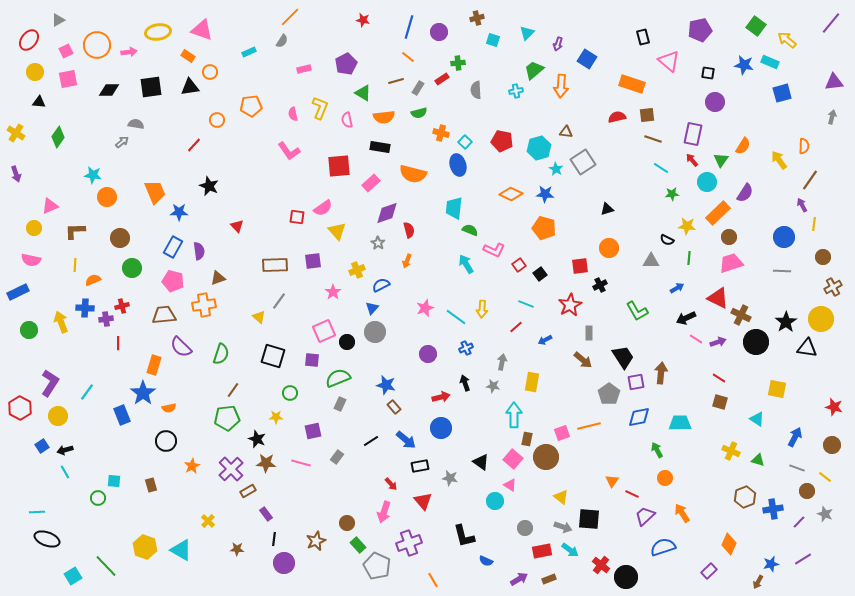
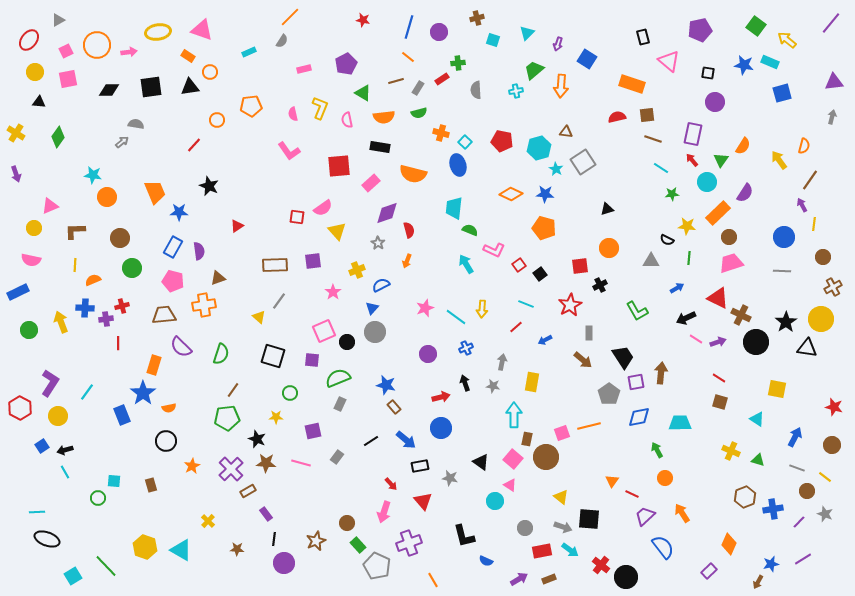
orange semicircle at (804, 146): rotated 14 degrees clockwise
red triangle at (237, 226): rotated 40 degrees clockwise
blue semicircle at (663, 547): rotated 70 degrees clockwise
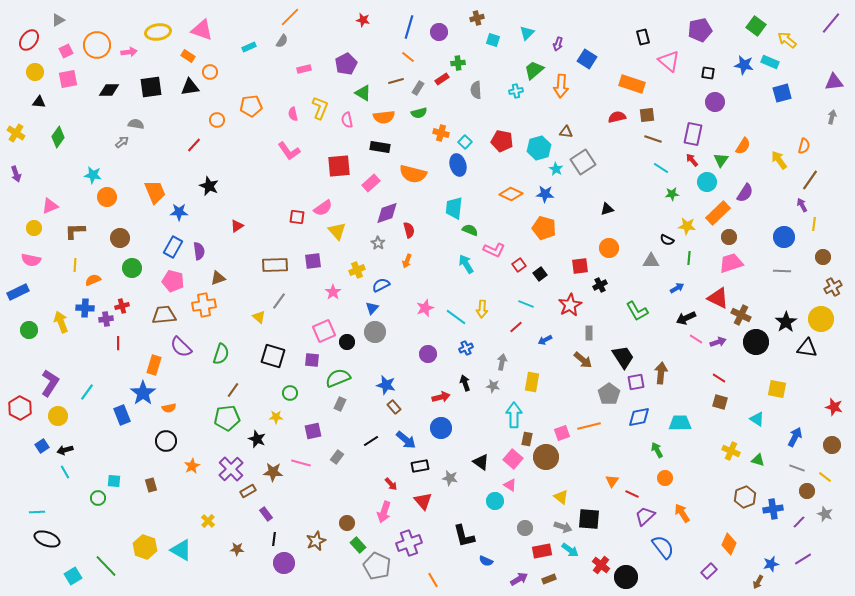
cyan rectangle at (249, 52): moved 5 px up
brown star at (266, 463): moved 7 px right, 9 px down
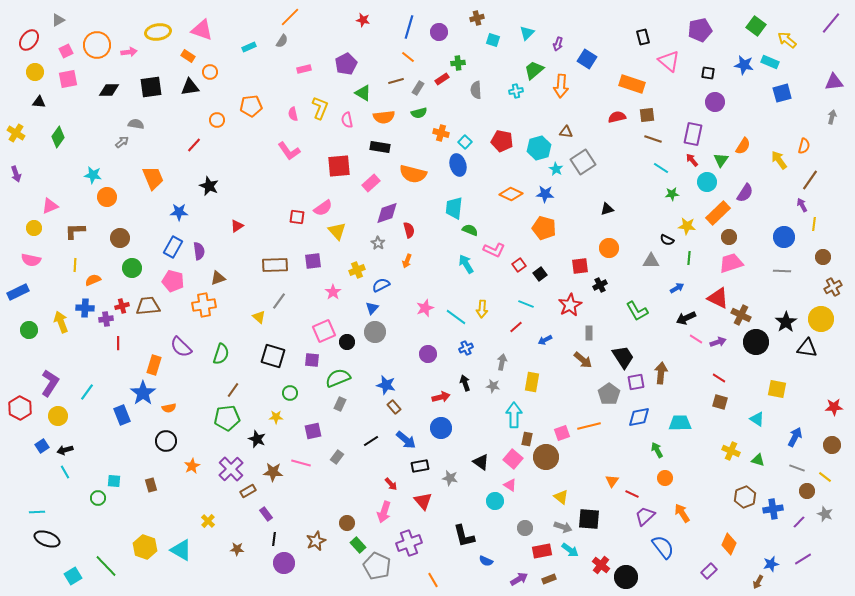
orange trapezoid at (155, 192): moved 2 px left, 14 px up
brown trapezoid at (164, 315): moved 16 px left, 9 px up
red star at (834, 407): rotated 18 degrees counterclockwise
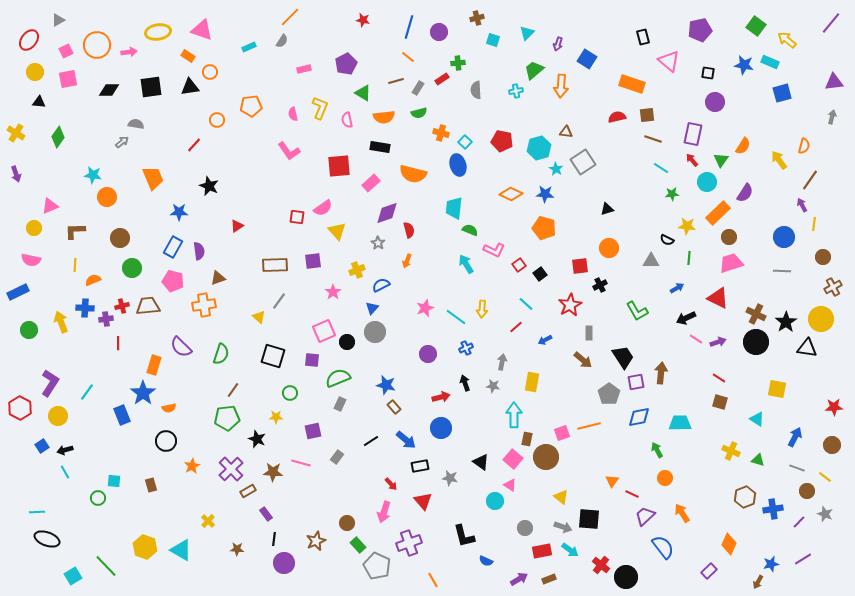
cyan line at (526, 304): rotated 21 degrees clockwise
brown cross at (741, 315): moved 15 px right, 1 px up
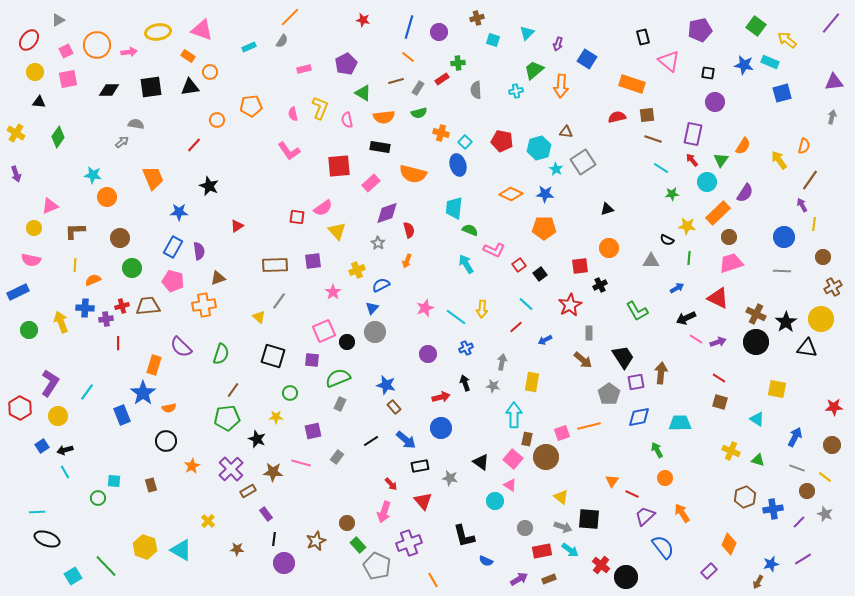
orange pentagon at (544, 228): rotated 15 degrees counterclockwise
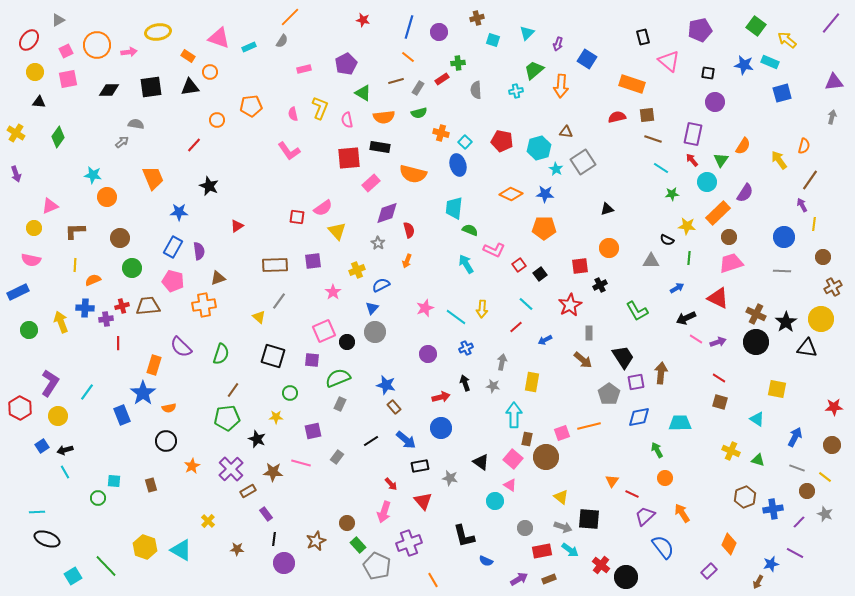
pink triangle at (202, 30): moved 17 px right, 8 px down
red square at (339, 166): moved 10 px right, 8 px up
purple line at (803, 559): moved 8 px left, 6 px up; rotated 60 degrees clockwise
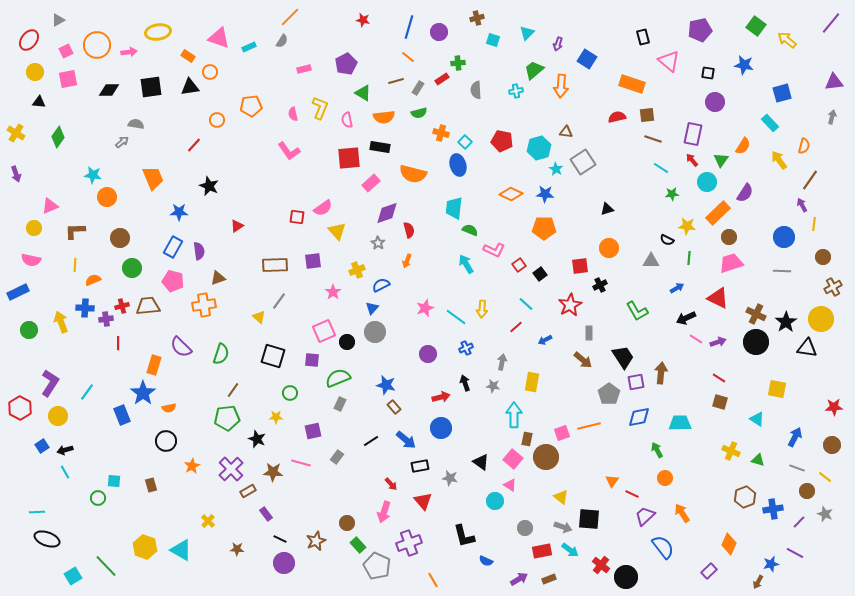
cyan rectangle at (770, 62): moved 61 px down; rotated 24 degrees clockwise
black line at (274, 539): moved 6 px right; rotated 72 degrees counterclockwise
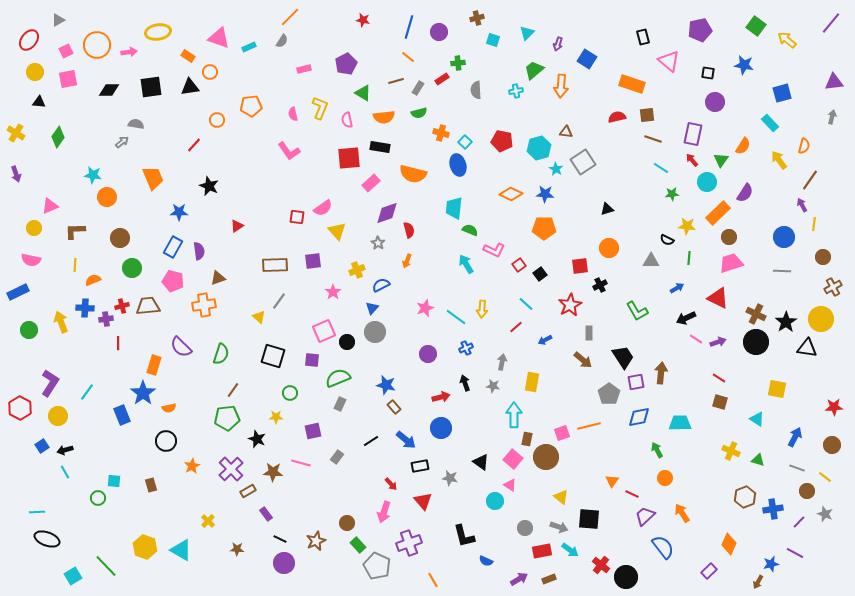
gray arrow at (563, 527): moved 4 px left
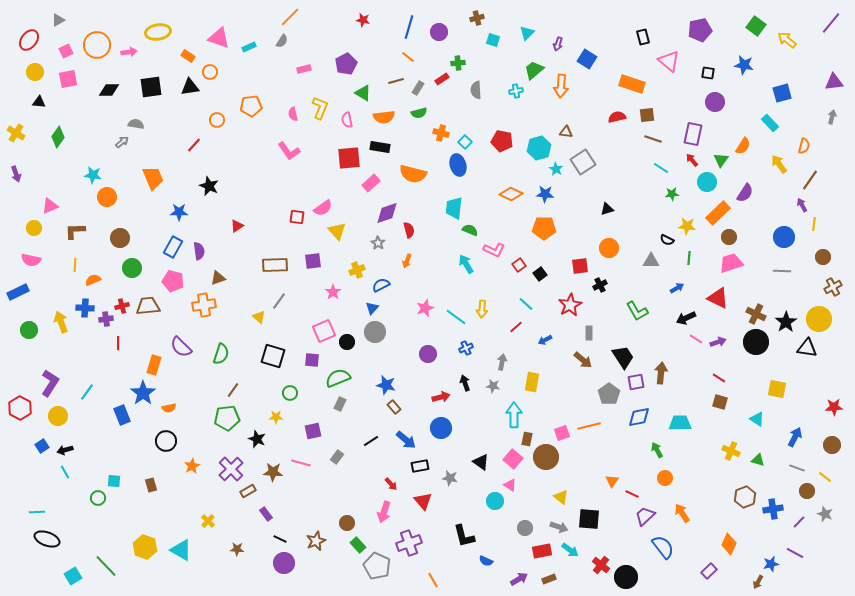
yellow arrow at (779, 160): moved 4 px down
yellow circle at (821, 319): moved 2 px left
